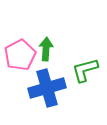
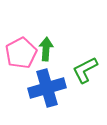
pink pentagon: moved 1 px right, 2 px up
green L-shape: rotated 12 degrees counterclockwise
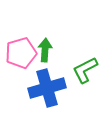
green arrow: moved 1 px left, 1 px down
pink pentagon: rotated 12 degrees clockwise
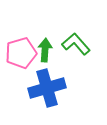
green L-shape: moved 9 px left, 26 px up; rotated 76 degrees clockwise
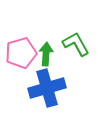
green L-shape: rotated 12 degrees clockwise
green arrow: moved 1 px right, 4 px down
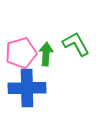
blue cross: moved 20 px left; rotated 15 degrees clockwise
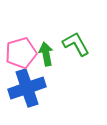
green arrow: rotated 15 degrees counterclockwise
blue cross: rotated 18 degrees counterclockwise
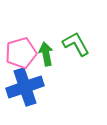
blue cross: moved 2 px left, 1 px up
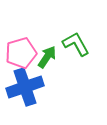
green arrow: moved 1 px right, 3 px down; rotated 45 degrees clockwise
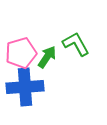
blue cross: rotated 15 degrees clockwise
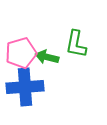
green L-shape: rotated 140 degrees counterclockwise
green arrow: rotated 110 degrees counterclockwise
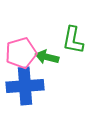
green L-shape: moved 3 px left, 4 px up
blue cross: moved 1 px up
